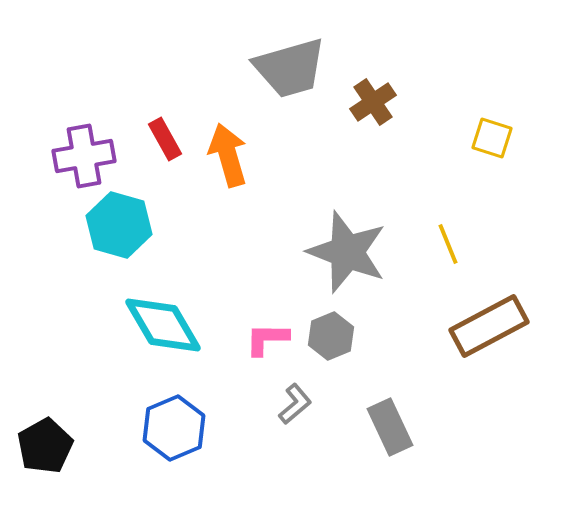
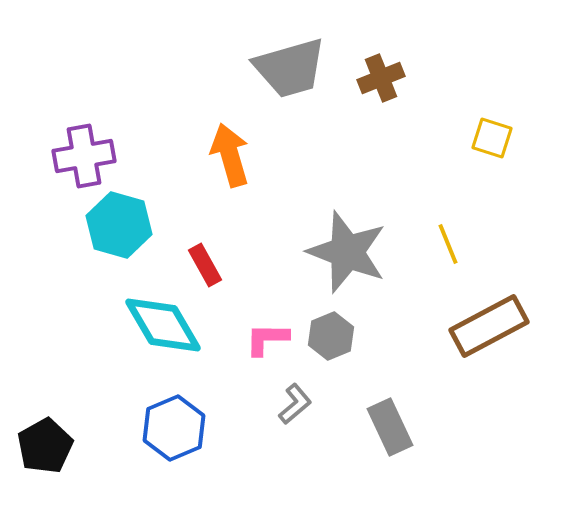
brown cross: moved 8 px right, 24 px up; rotated 12 degrees clockwise
red rectangle: moved 40 px right, 126 px down
orange arrow: moved 2 px right
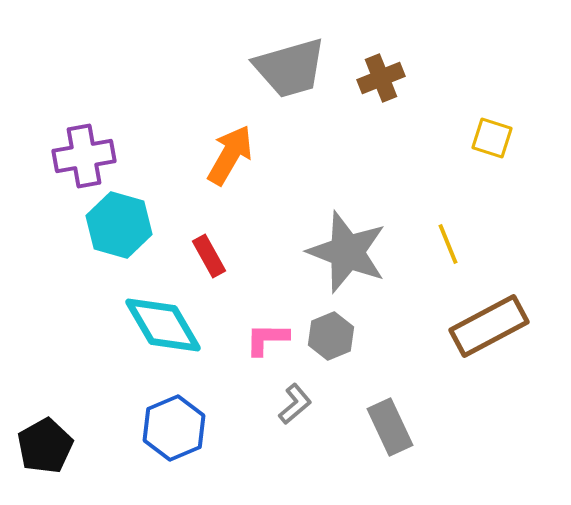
orange arrow: rotated 46 degrees clockwise
red rectangle: moved 4 px right, 9 px up
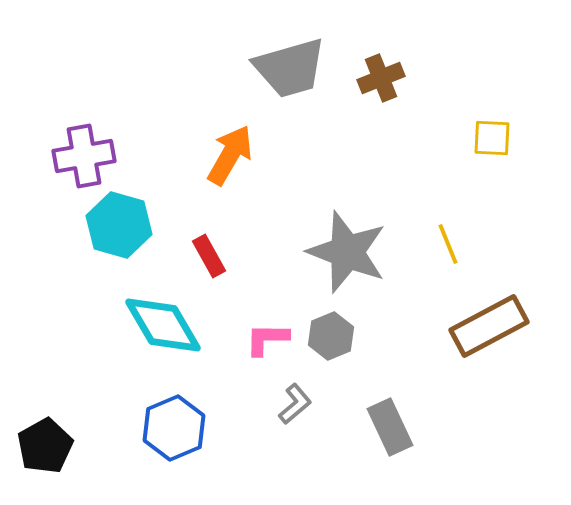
yellow square: rotated 15 degrees counterclockwise
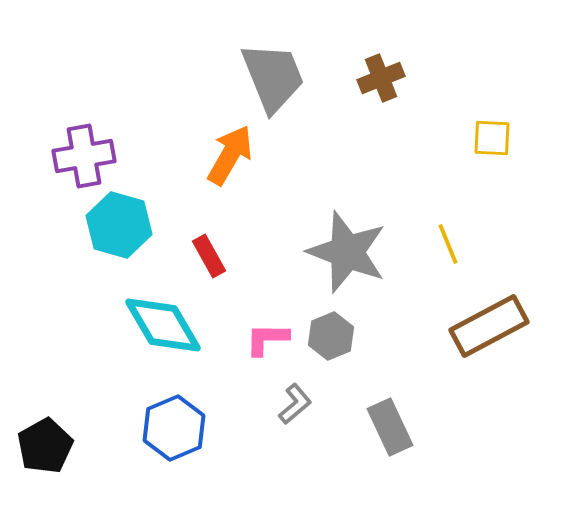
gray trapezoid: moved 17 px left, 9 px down; rotated 96 degrees counterclockwise
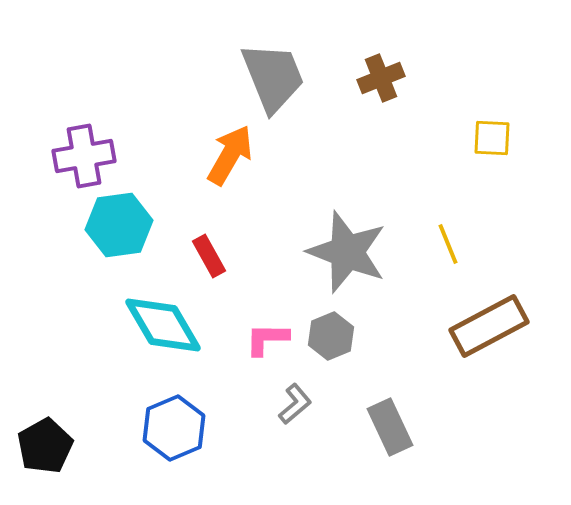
cyan hexagon: rotated 24 degrees counterclockwise
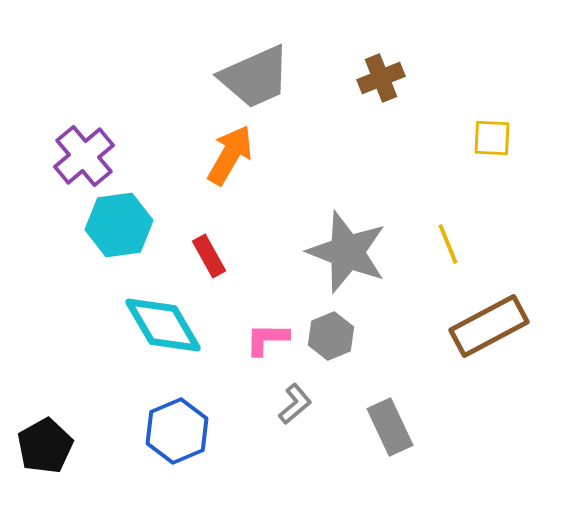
gray trapezoid: moved 18 px left; rotated 88 degrees clockwise
purple cross: rotated 30 degrees counterclockwise
blue hexagon: moved 3 px right, 3 px down
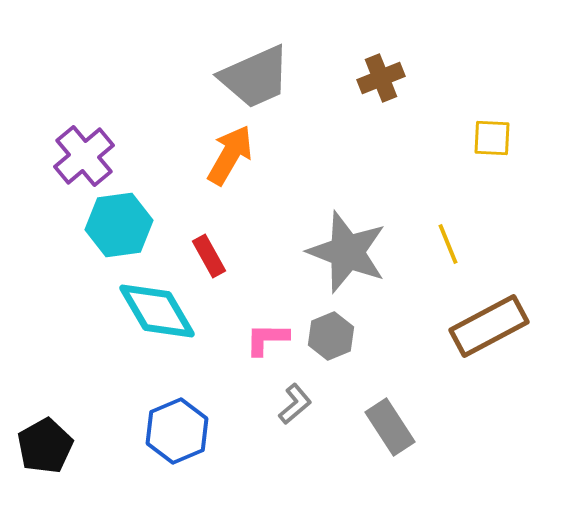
cyan diamond: moved 6 px left, 14 px up
gray rectangle: rotated 8 degrees counterclockwise
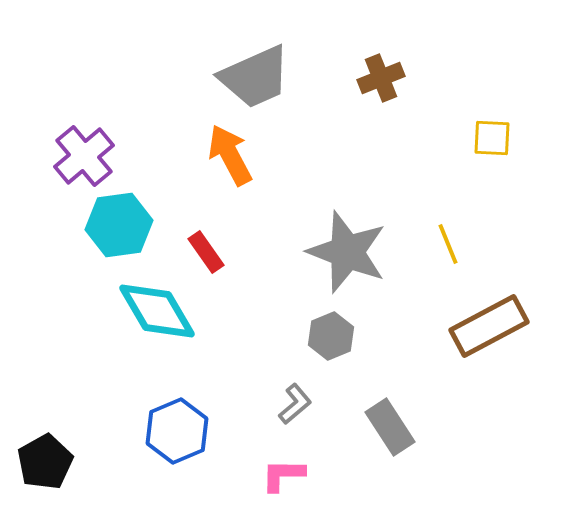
orange arrow: rotated 58 degrees counterclockwise
red rectangle: moved 3 px left, 4 px up; rotated 6 degrees counterclockwise
pink L-shape: moved 16 px right, 136 px down
black pentagon: moved 16 px down
